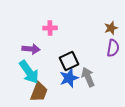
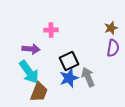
pink cross: moved 1 px right, 2 px down
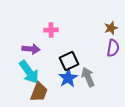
blue star: moved 1 px left; rotated 12 degrees counterclockwise
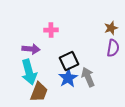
cyan arrow: rotated 20 degrees clockwise
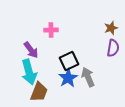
purple arrow: moved 1 px down; rotated 48 degrees clockwise
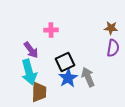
brown star: rotated 24 degrees clockwise
black square: moved 4 px left, 1 px down
brown trapezoid: rotated 20 degrees counterclockwise
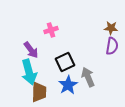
pink cross: rotated 16 degrees counterclockwise
purple semicircle: moved 1 px left, 2 px up
blue star: moved 7 px down
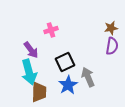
brown star: rotated 16 degrees counterclockwise
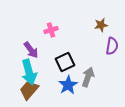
brown star: moved 10 px left, 3 px up
gray arrow: rotated 42 degrees clockwise
brown trapezoid: moved 10 px left, 2 px up; rotated 140 degrees counterclockwise
